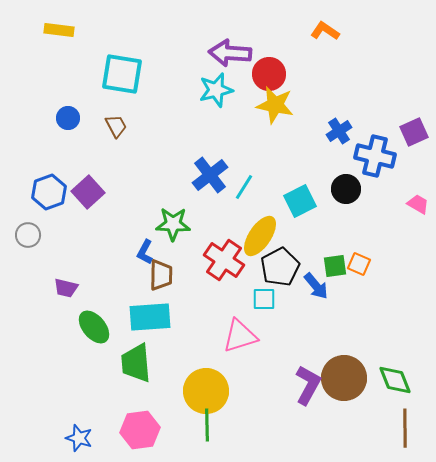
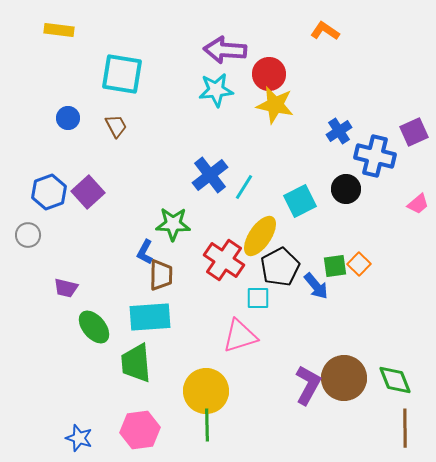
purple arrow at (230, 53): moved 5 px left, 3 px up
cyan star at (216, 90): rotated 8 degrees clockwise
pink trapezoid at (418, 204): rotated 110 degrees clockwise
orange square at (359, 264): rotated 20 degrees clockwise
cyan square at (264, 299): moved 6 px left, 1 px up
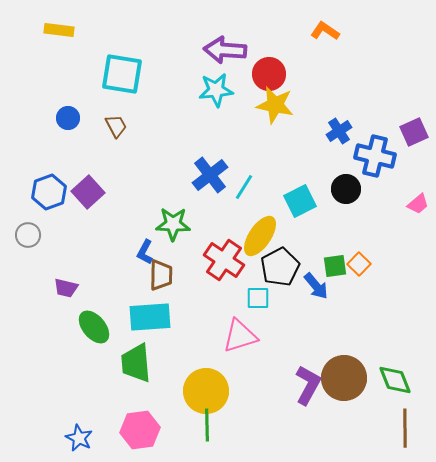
blue star at (79, 438): rotated 8 degrees clockwise
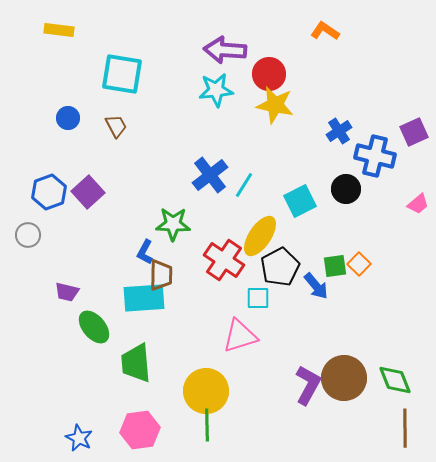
cyan line at (244, 187): moved 2 px up
purple trapezoid at (66, 288): moved 1 px right, 4 px down
cyan rectangle at (150, 317): moved 6 px left, 19 px up
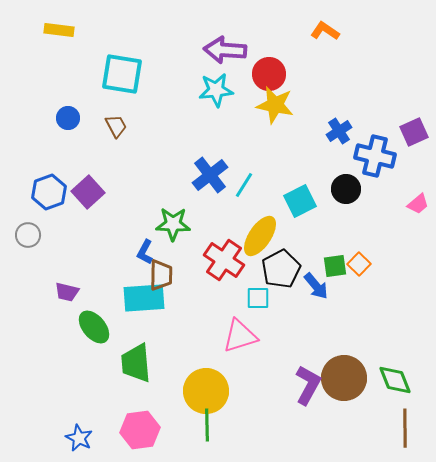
black pentagon at (280, 267): moved 1 px right, 2 px down
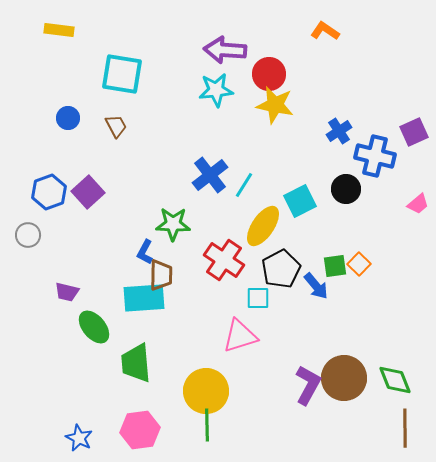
yellow ellipse at (260, 236): moved 3 px right, 10 px up
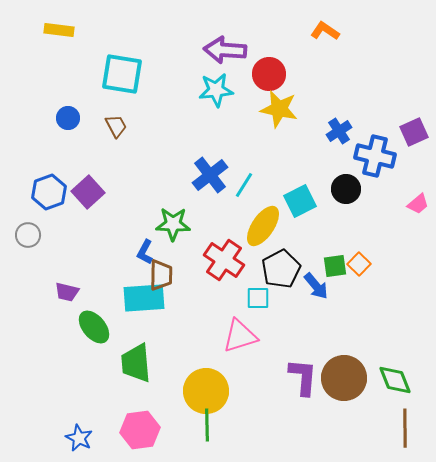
yellow star at (275, 105): moved 4 px right, 4 px down
purple L-shape at (308, 385): moved 5 px left, 8 px up; rotated 24 degrees counterclockwise
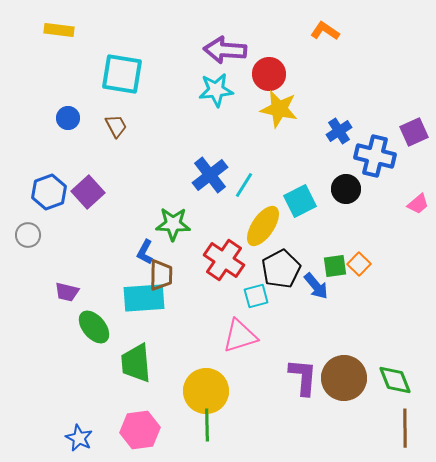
cyan square at (258, 298): moved 2 px left, 2 px up; rotated 15 degrees counterclockwise
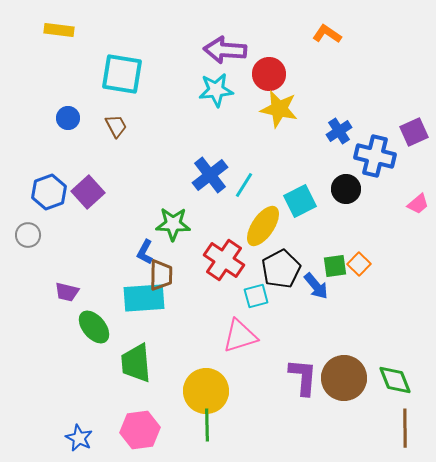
orange L-shape at (325, 31): moved 2 px right, 3 px down
